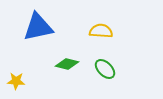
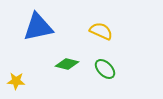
yellow semicircle: rotated 20 degrees clockwise
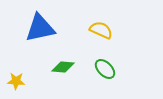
blue triangle: moved 2 px right, 1 px down
yellow semicircle: moved 1 px up
green diamond: moved 4 px left, 3 px down; rotated 10 degrees counterclockwise
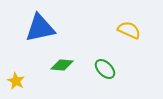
yellow semicircle: moved 28 px right
green diamond: moved 1 px left, 2 px up
yellow star: rotated 24 degrees clockwise
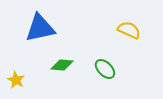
yellow star: moved 1 px up
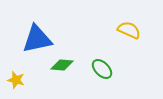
blue triangle: moved 3 px left, 11 px down
green ellipse: moved 3 px left
yellow star: rotated 12 degrees counterclockwise
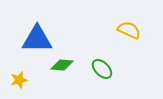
blue triangle: rotated 12 degrees clockwise
yellow star: moved 3 px right; rotated 30 degrees counterclockwise
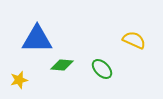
yellow semicircle: moved 5 px right, 10 px down
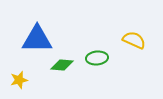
green ellipse: moved 5 px left, 11 px up; rotated 50 degrees counterclockwise
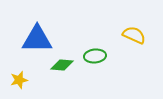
yellow semicircle: moved 5 px up
green ellipse: moved 2 px left, 2 px up
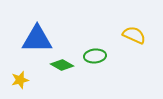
green diamond: rotated 25 degrees clockwise
yellow star: moved 1 px right
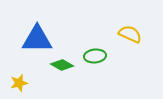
yellow semicircle: moved 4 px left, 1 px up
yellow star: moved 1 px left, 3 px down
